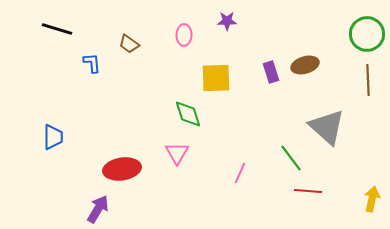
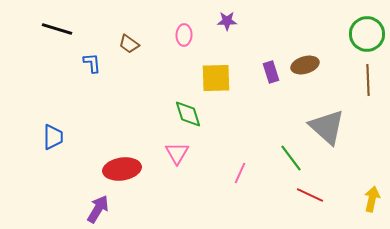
red line: moved 2 px right, 4 px down; rotated 20 degrees clockwise
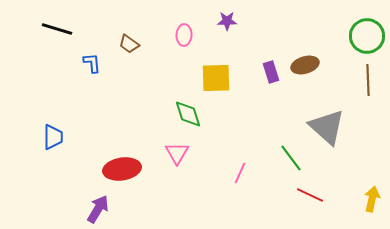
green circle: moved 2 px down
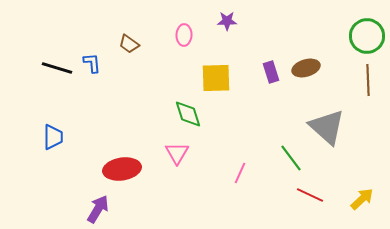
black line: moved 39 px down
brown ellipse: moved 1 px right, 3 px down
yellow arrow: moved 10 px left; rotated 35 degrees clockwise
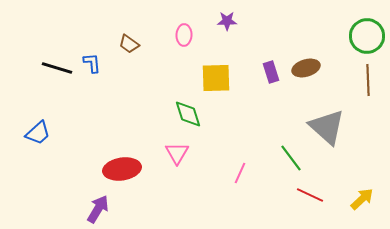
blue trapezoid: moved 15 px left, 4 px up; rotated 48 degrees clockwise
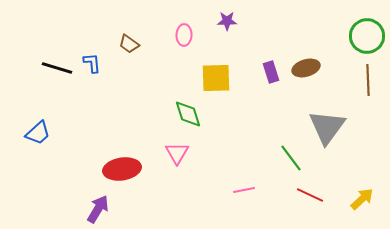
gray triangle: rotated 24 degrees clockwise
pink line: moved 4 px right, 17 px down; rotated 55 degrees clockwise
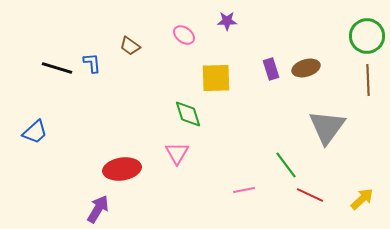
pink ellipse: rotated 55 degrees counterclockwise
brown trapezoid: moved 1 px right, 2 px down
purple rectangle: moved 3 px up
blue trapezoid: moved 3 px left, 1 px up
green line: moved 5 px left, 7 px down
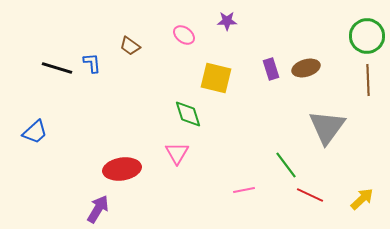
yellow square: rotated 16 degrees clockwise
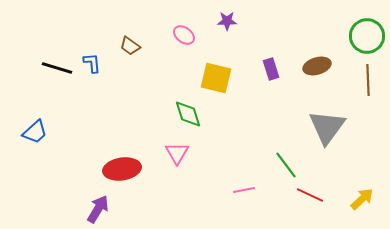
brown ellipse: moved 11 px right, 2 px up
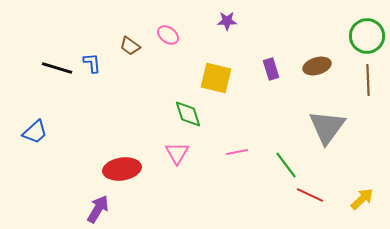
pink ellipse: moved 16 px left
pink line: moved 7 px left, 38 px up
